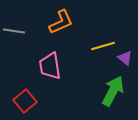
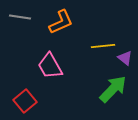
gray line: moved 6 px right, 14 px up
yellow line: rotated 10 degrees clockwise
pink trapezoid: rotated 20 degrees counterclockwise
green arrow: moved 2 px up; rotated 16 degrees clockwise
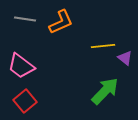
gray line: moved 5 px right, 2 px down
pink trapezoid: moved 29 px left; rotated 24 degrees counterclockwise
green arrow: moved 8 px left, 2 px down
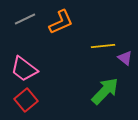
gray line: rotated 35 degrees counterclockwise
pink trapezoid: moved 3 px right, 3 px down
red square: moved 1 px right, 1 px up
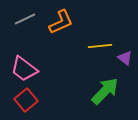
yellow line: moved 3 px left
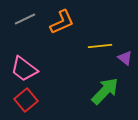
orange L-shape: moved 1 px right
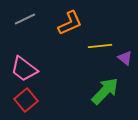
orange L-shape: moved 8 px right, 1 px down
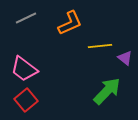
gray line: moved 1 px right, 1 px up
green arrow: moved 2 px right
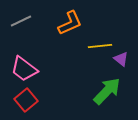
gray line: moved 5 px left, 3 px down
purple triangle: moved 4 px left, 1 px down
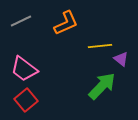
orange L-shape: moved 4 px left
green arrow: moved 5 px left, 5 px up
